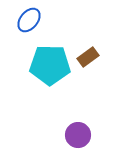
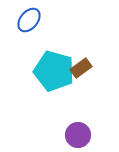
brown rectangle: moved 7 px left, 11 px down
cyan pentagon: moved 4 px right, 6 px down; rotated 15 degrees clockwise
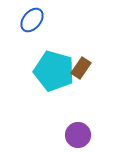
blue ellipse: moved 3 px right
brown rectangle: rotated 20 degrees counterclockwise
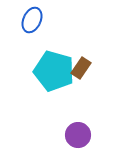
blue ellipse: rotated 15 degrees counterclockwise
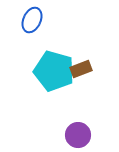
brown rectangle: moved 1 px down; rotated 35 degrees clockwise
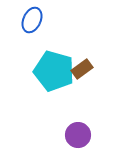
brown rectangle: moved 1 px right; rotated 15 degrees counterclockwise
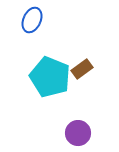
cyan pentagon: moved 4 px left, 6 px down; rotated 6 degrees clockwise
purple circle: moved 2 px up
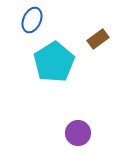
brown rectangle: moved 16 px right, 30 px up
cyan pentagon: moved 4 px right, 15 px up; rotated 18 degrees clockwise
